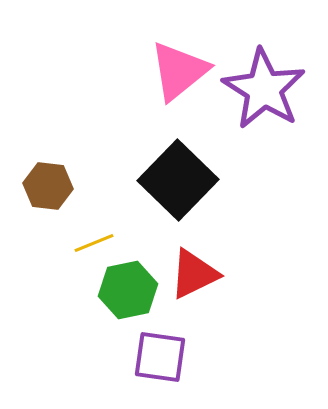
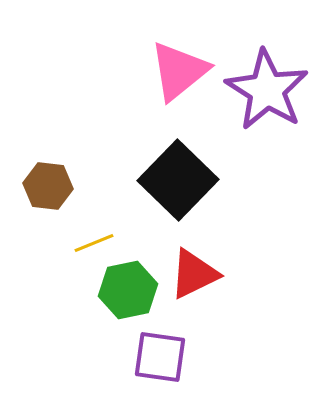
purple star: moved 3 px right, 1 px down
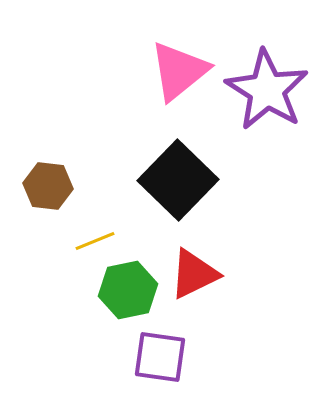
yellow line: moved 1 px right, 2 px up
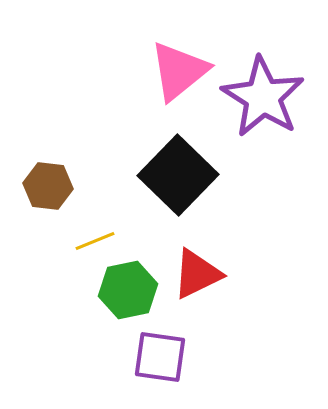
purple star: moved 4 px left, 7 px down
black square: moved 5 px up
red triangle: moved 3 px right
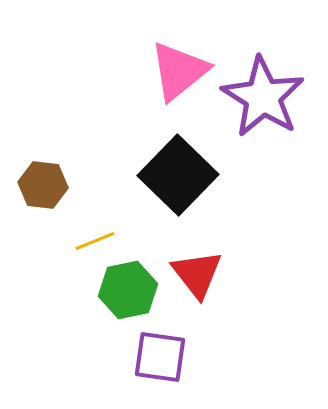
brown hexagon: moved 5 px left, 1 px up
red triangle: rotated 42 degrees counterclockwise
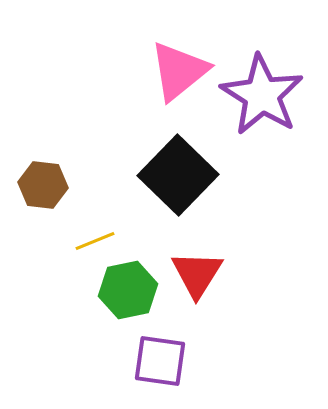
purple star: moved 1 px left, 2 px up
red triangle: rotated 10 degrees clockwise
purple square: moved 4 px down
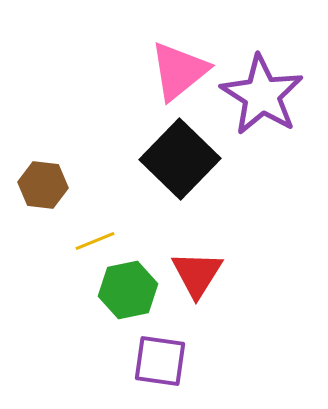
black square: moved 2 px right, 16 px up
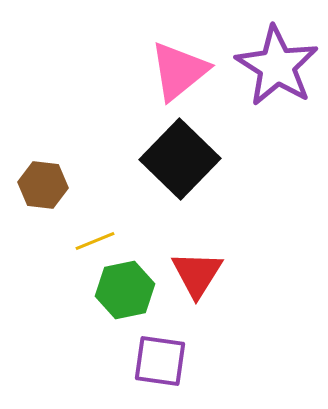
purple star: moved 15 px right, 29 px up
green hexagon: moved 3 px left
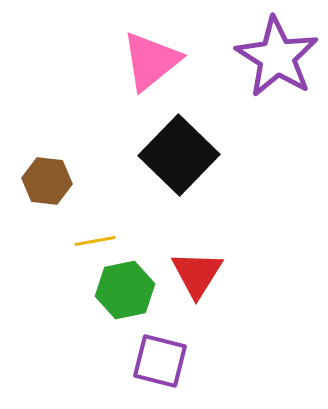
purple star: moved 9 px up
pink triangle: moved 28 px left, 10 px up
black square: moved 1 px left, 4 px up
brown hexagon: moved 4 px right, 4 px up
yellow line: rotated 12 degrees clockwise
purple square: rotated 6 degrees clockwise
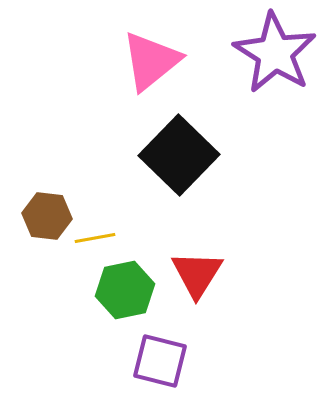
purple star: moved 2 px left, 4 px up
brown hexagon: moved 35 px down
yellow line: moved 3 px up
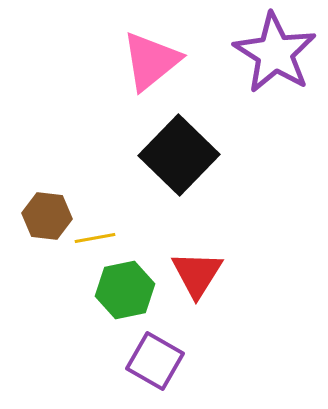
purple square: moved 5 px left; rotated 16 degrees clockwise
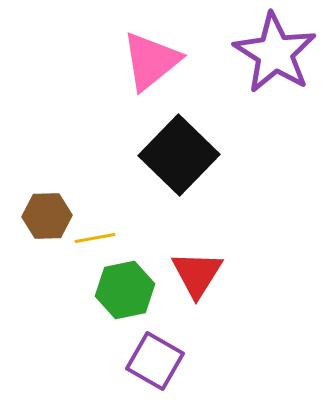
brown hexagon: rotated 9 degrees counterclockwise
